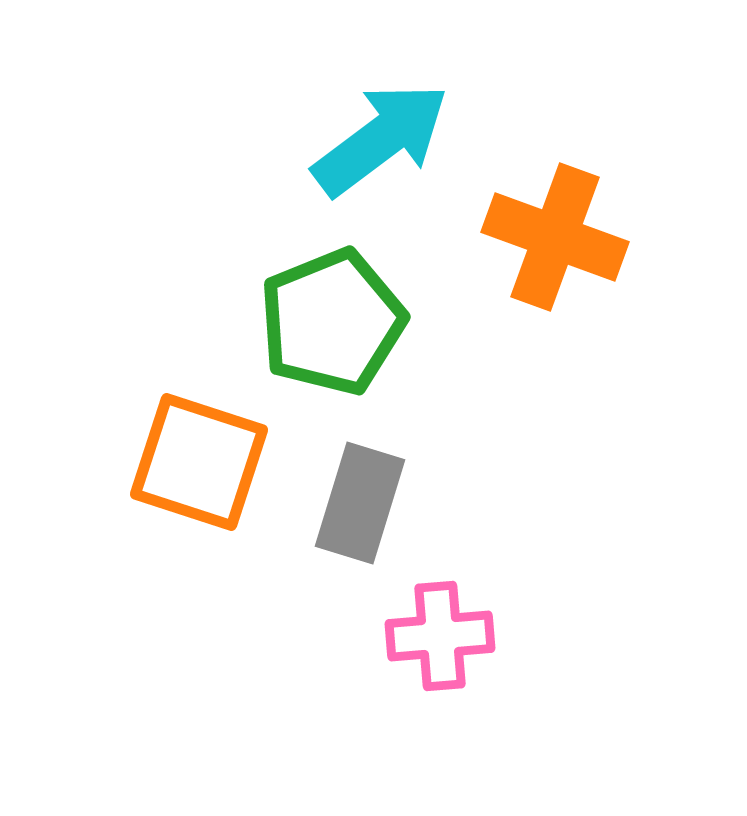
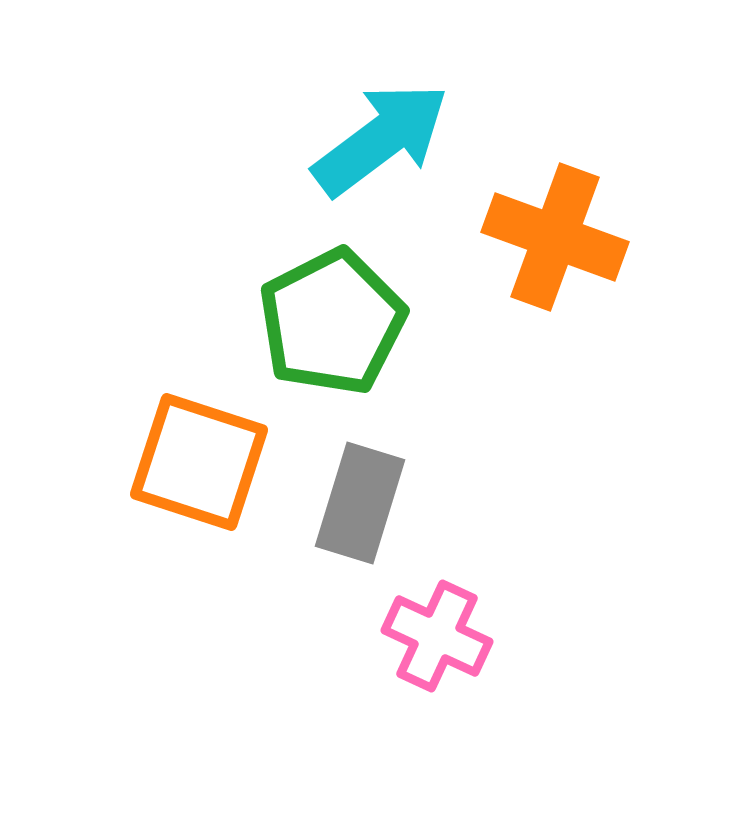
green pentagon: rotated 5 degrees counterclockwise
pink cross: moved 3 px left; rotated 30 degrees clockwise
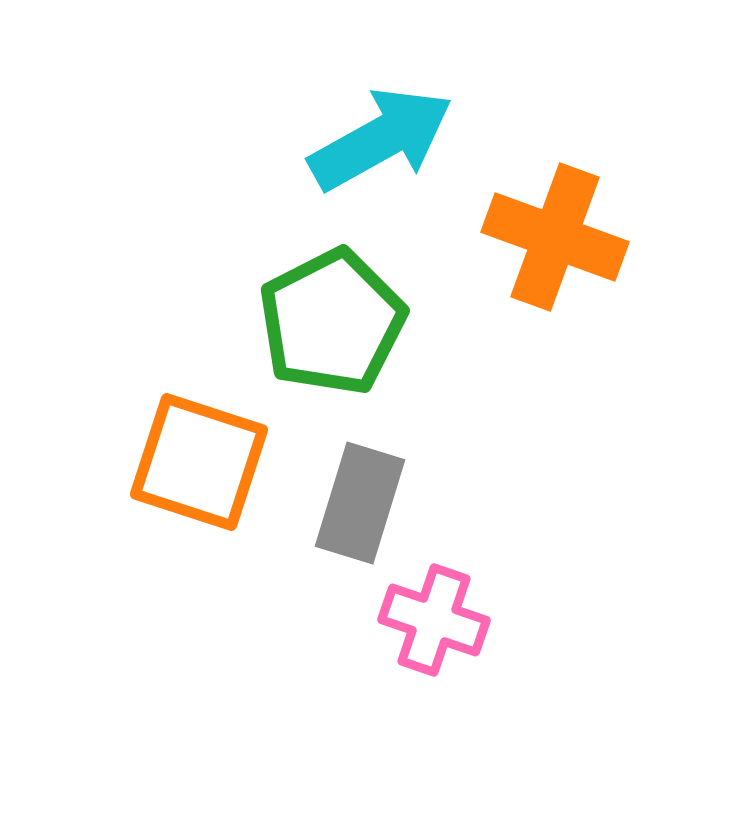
cyan arrow: rotated 8 degrees clockwise
pink cross: moved 3 px left, 16 px up; rotated 6 degrees counterclockwise
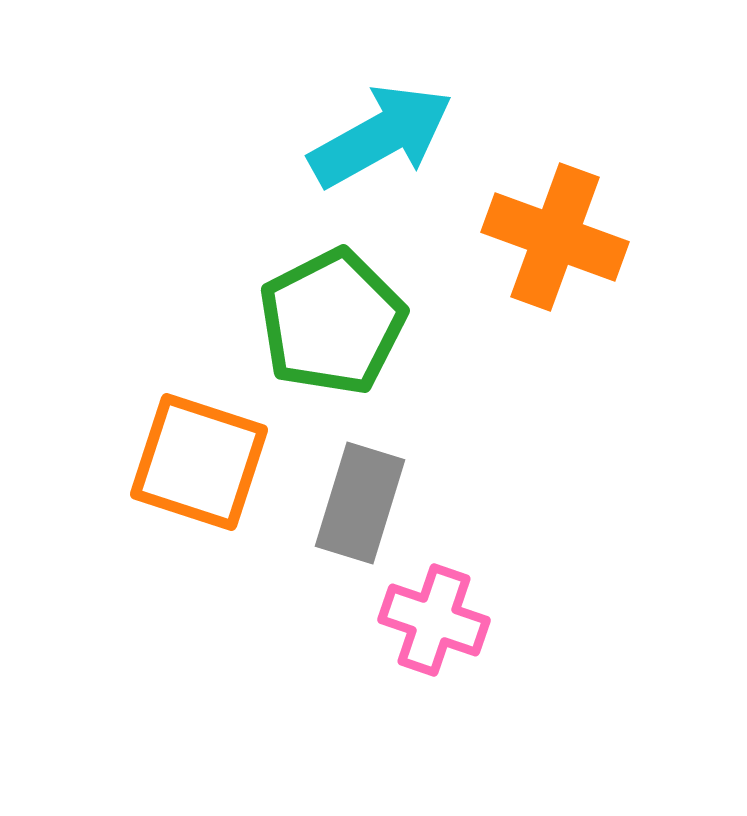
cyan arrow: moved 3 px up
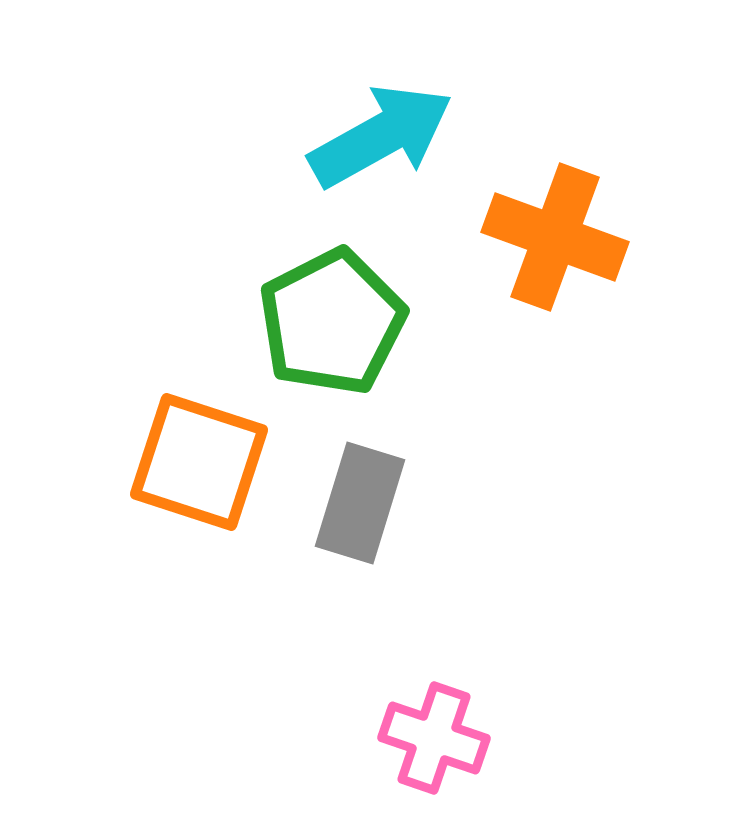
pink cross: moved 118 px down
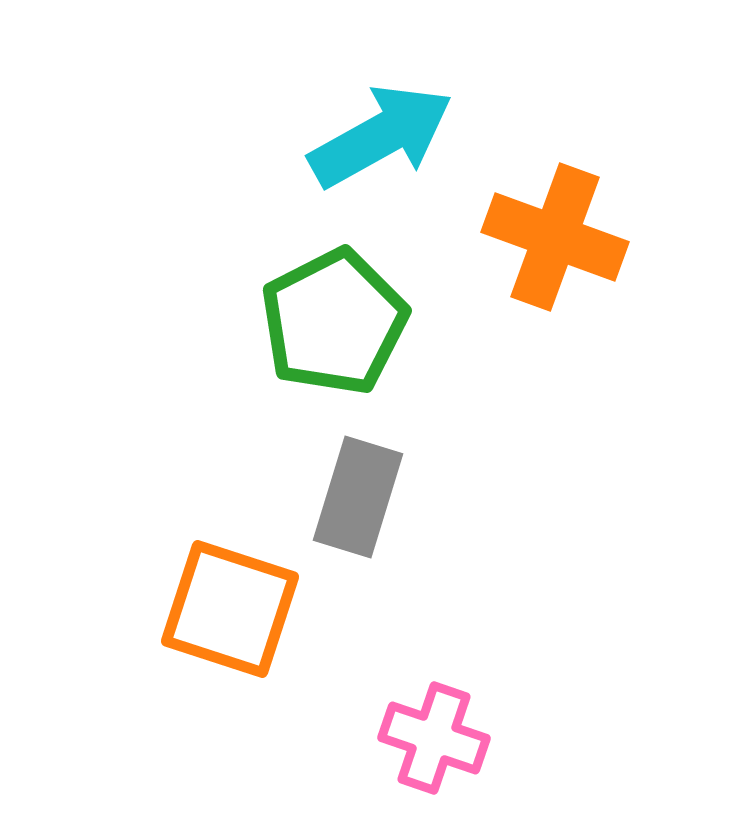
green pentagon: moved 2 px right
orange square: moved 31 px right, 147 px down
gray rectangle: moved 2 px left, 6 px up
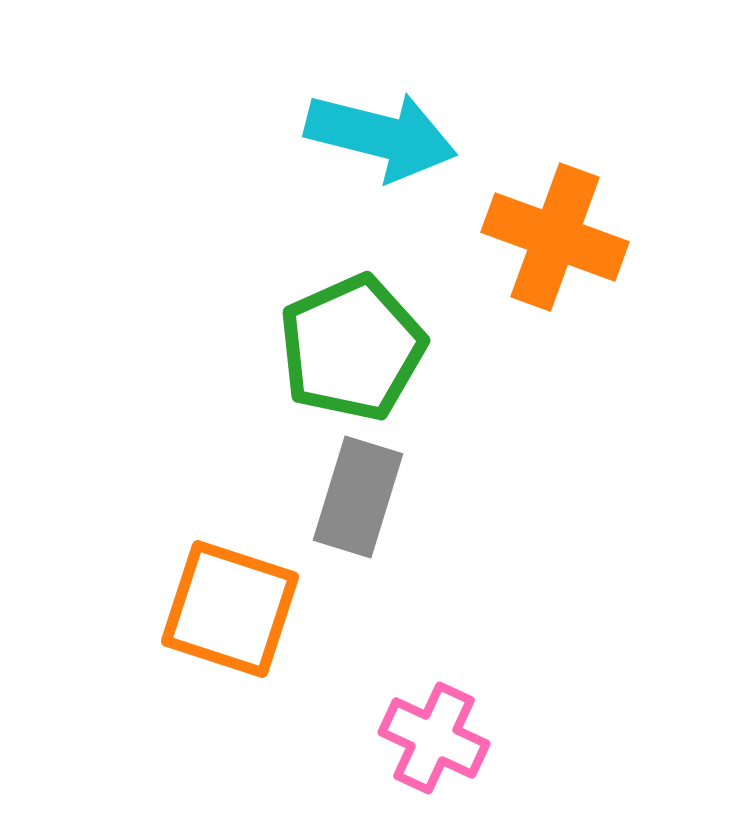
cyan arrow: rotated 43 degrees clockwise
green pentagon: moved 18 px right, 26 px down; rotated 3 degrees clockwise
pink cross: rotated 6 degrees clockwise
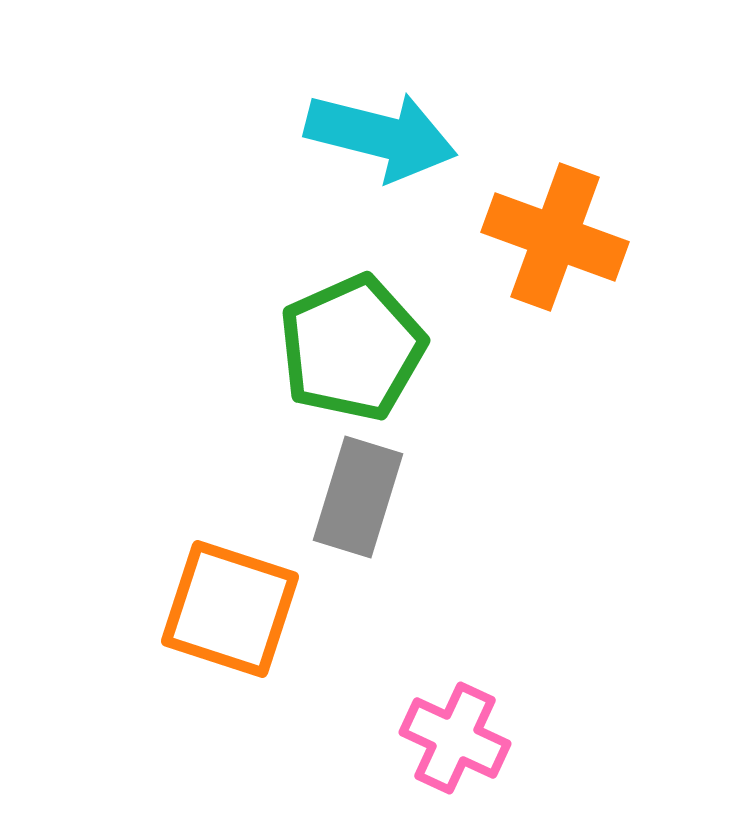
pink cross: moved 21 px right
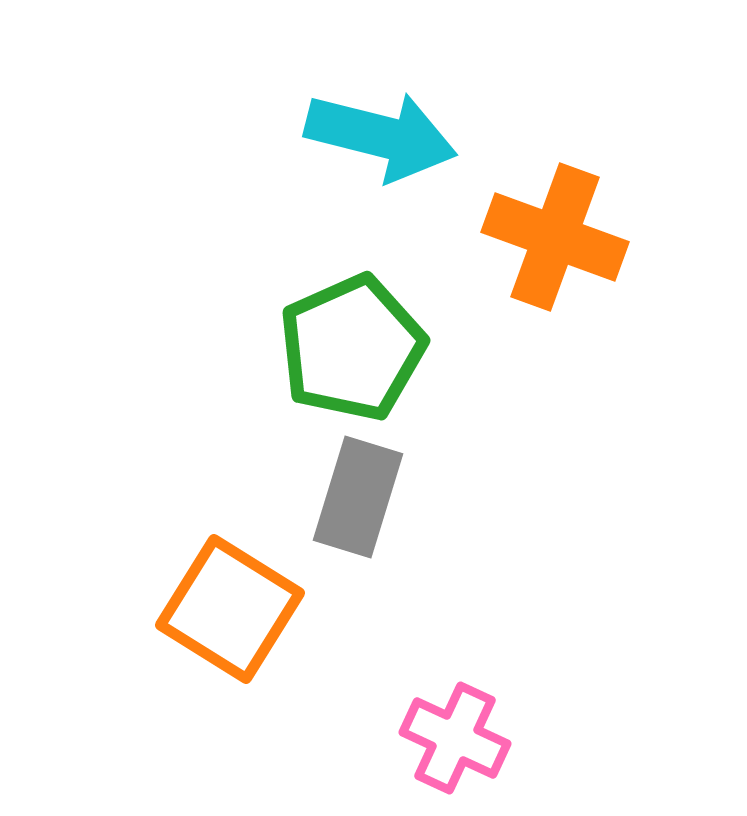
orange square: rotated 14 degrees clockwise
